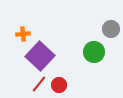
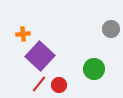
green circle: moved 17 px down
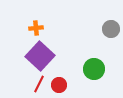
orange cross: moved 13 px right, 6 px up
red line: rotated 12 degrees counterclockwise
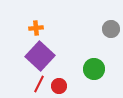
red circle: moved 1 px down
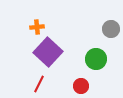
orange cross: moved 1 px right, 1 px up
purple square: moved 8 px right, 4 px up
green circle: moved 2 px right, 10 px up
red circle: moved 22 px right
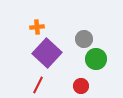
gray circle: moved 27 px left, 10 px down
purple square: moved 1 px left, 1 px down
red line: moved 1 px left, 1 px down
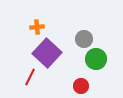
red line: moved 8 px left, 8 px up
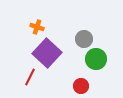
orange cross: rotated 24 degrees clockwise
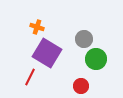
purple square: rotated 12 degrees counterclockwise
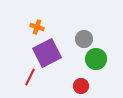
purple square: rotated 32 degrees clockwise
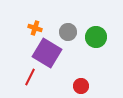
orange cross: moved 2 px left, 1 px down
gray circle: moved 16 px left, 7 px up
purple square: rotated 32 degrees counterclockwise
green circle: moved 22 px up
